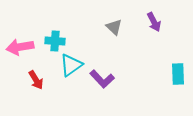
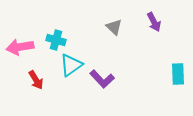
cyan cross: moved 1 px right, 1 px up; rotated 12 degrees clockwise
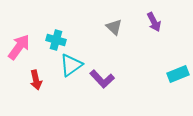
pink arrow: moved 1 px left; rotated 136 degrees clockwise
cyan rectangle: rotated 70 degrees clockwise
red arrow: rotated 18 degrees clockwise
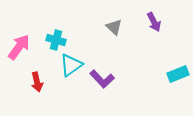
red arrow: moved 1 px right, 2 px down
